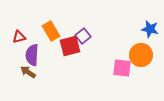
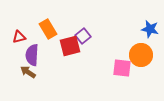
orange rectangle: moved 3 px left, 2 px up
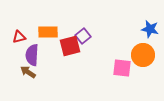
orange rectangle: moved 3 px down; rotated 60 degrees counterclockwise
orange circle: moved 2 px right
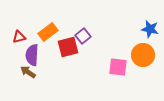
orange rectangle: rotated 36 degrees counterclockwise
red square: moved 2 px left, 1 px down
pink square: moved 4 px left, 1 px up
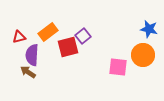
blue star: moved 1 px left
